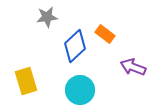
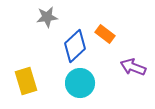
cyan circle: moved 7 px up
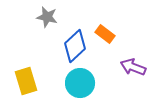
gray star: rotated 20 degrees clockwise
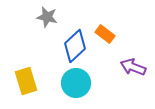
cyan circle: moved 4 px left
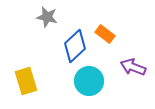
cyan circle: moved 13 px right, 2 px up
